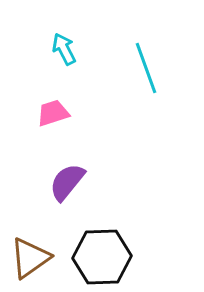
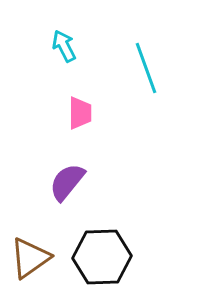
cyan arrow: moved 3 px up
pink trapezoid: moved 27 px right; rotated 108 degrees clockwise
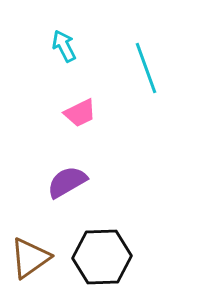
pink trapezoid: rotated 64 degrees clockwise
purple semicircle: rotated 21 degrees clockwise
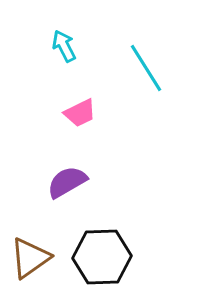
cyan line: rotated 12 degrees counterclockwise
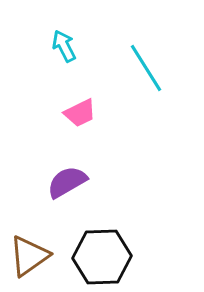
brown triangle: moved 1 px left, 2 px up
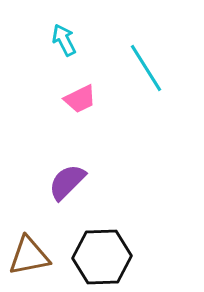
cyan arrow: moved 6 px up
pink trapezoid: moved 14 px up
purple semicircle: rotated 15 degrees counterclockwise
brown triangle: rotated 24 degrees clockwise
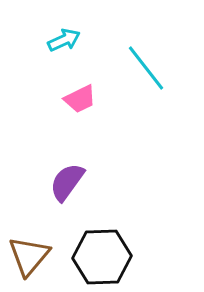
cyan arrow: rotated 92 degrees clockwise
cyan line: rotated 6 degrees counterclockwise
purple semicircle: rotated 9 degrees counterclockwise
brown triangle: rotated 39 degrees counterclockwise
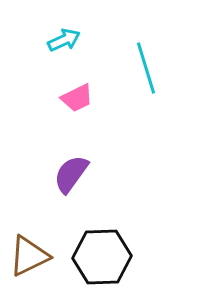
cyan line: rotated 21 degrees clockwise
pink trapezoid: moved 3 px left, 1 px up
purple semicircle: moved 4 px right, 8 px up
brown triangle: rotated 24 degrees clockwise
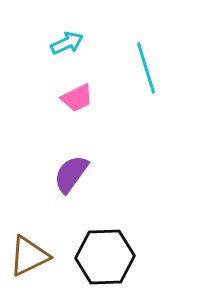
cyan arrow: moved 3 px right, 3 px down
black hexagon: moved 3 px right
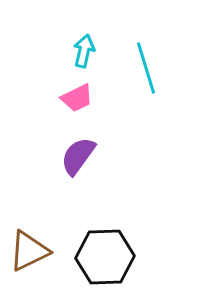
cyan arrow: moved 17 px right, 8 px down; rotated 52 degrees counterclockwise
purple semicircle: moved 7 px right, 18 px up
brown triangle: moved 5 px up
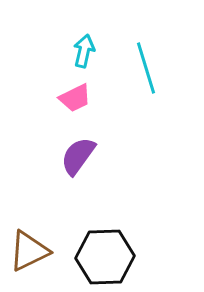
pink trapezoid: moved 2 px left
